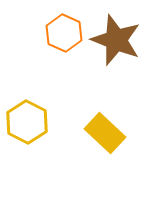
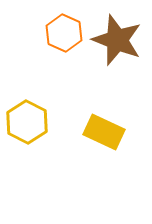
brown star: moved 1 px right
yellow rectangle: moved 1 px left, 1 px up; rotated 18 degrees counterclockwise
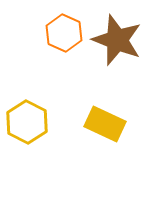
yellow rectangle: moved 1 px right, 8 px up
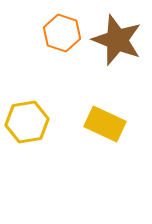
orange hexagon: moved 2 px left; rotated 6 degrees counterclockwise
yellow hexagon: rotated 24 degrees clockwise
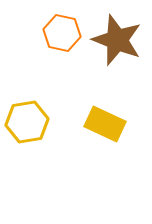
orange hexagon: rotated 6 degrees counterclockwise
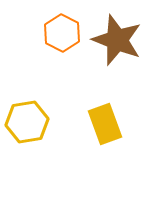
orange hexagon: rotated 15 degrees clockwise
yellow rectangle: rotated 45 degrees clockwise
